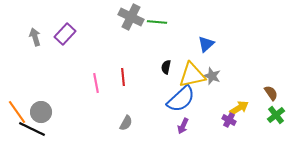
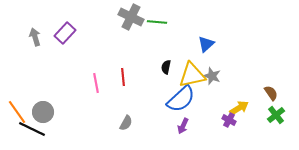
purple rectangle: moved 1 px up
gray circle: moved 2 px right
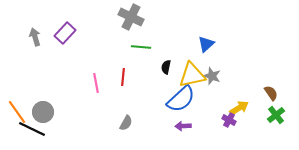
green line: moved 16 px left, 25 px down
red line: rotated 12 degrees clockwise
purple arrow: rotated 63 degrees clockwise
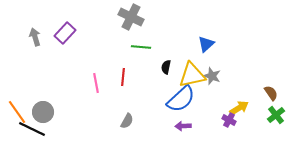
gray semicircle: moved 1 px right, 2 px up
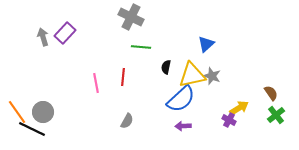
gray arrow: moved 8 px right
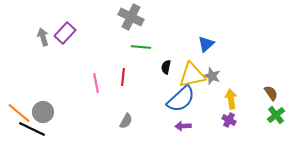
yellow arrow: moved 8 px left, 9 px up; rotated 66 degrees counterclockwise
orange line: moved 2 px right, 1 px down; rotated 15 degrees counterclockwise
gray semicircle: moved 1 px left
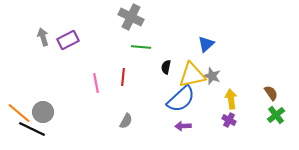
purple rectangle: moved 3 px right, 7 px down; rotated 20 degrees clockwise
